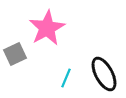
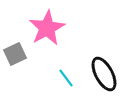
cyan line: rotated 60 degrees counterclockwise
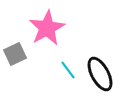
black ellipse: moved 4 px left
cyan line: moved 2 px right, 8 px up
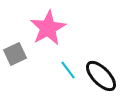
pink star: moved 1 px right
black ellipse: moved 1 px right, 2 px down; rotated 16 degrees counterclockwise
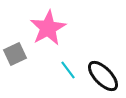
black ellipse: moved 2 px right
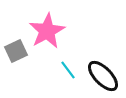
pink star: moved 1 px left, 3 px down
gray square: moved 1 px right, 3 px up
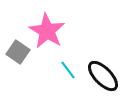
pink star: rotated 12 degrees counterclockwise
gray square: moved 2 px right, 1 px down; rotated 30 degrees counterclockwise
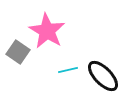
cyan line: rotated 66 degrees counterclockwise
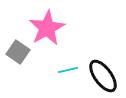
pink star: moved 3 px up; rotated 12 degrees clockwise
black ellipse: rotated 8 degrees clockwise
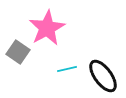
cyan line: moved 1 px left, 1 px up
